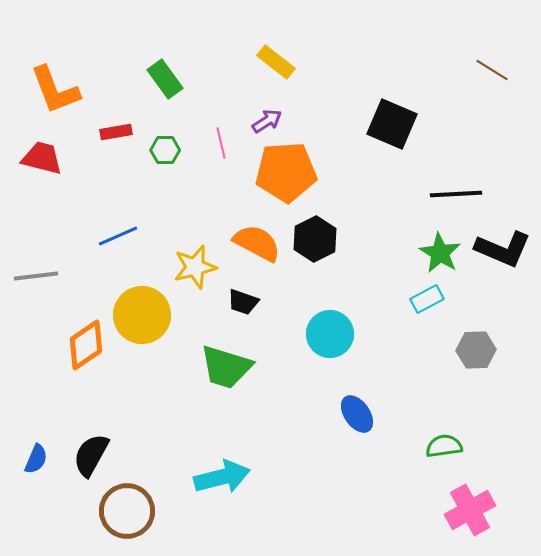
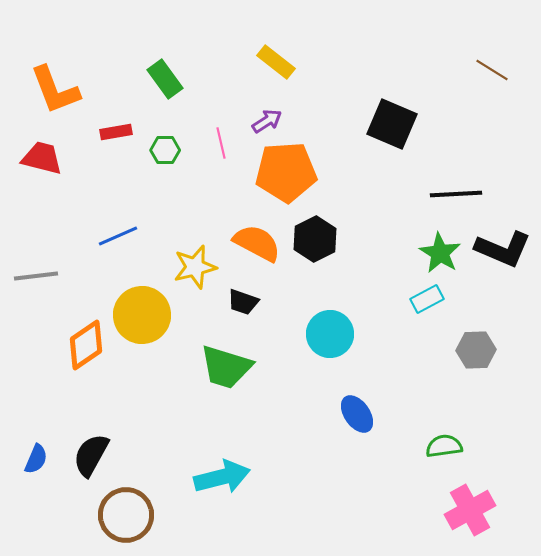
brown circle: moved 1 px left, 4 px down
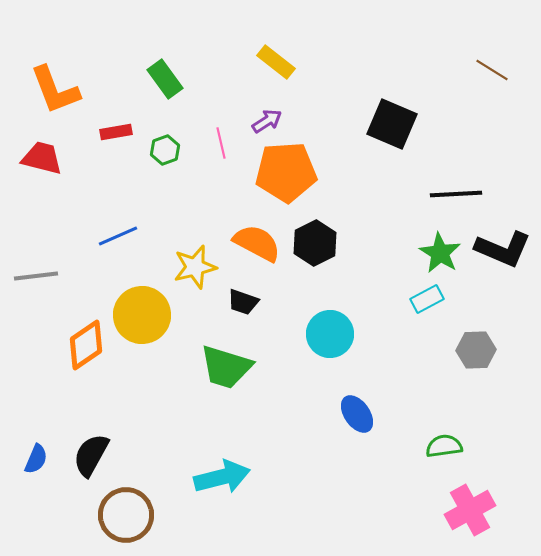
green hexagon: rotated 20 degrees counterclockwise
black hexagon: moved 4 px down
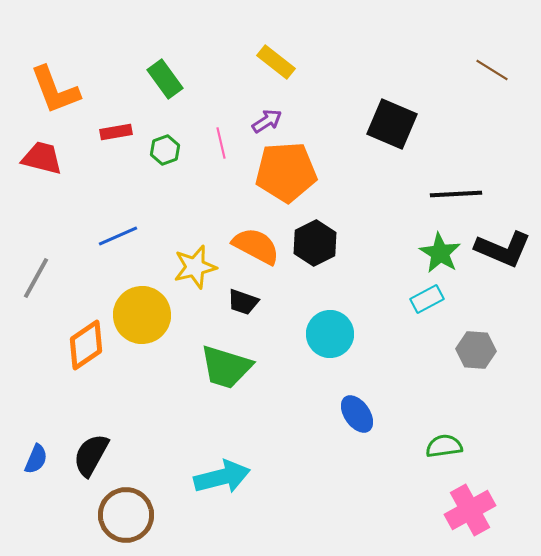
orange semicircle: moved 1 px left, 3 px down
gray line: moved 2 px down; rotated 54 degrees counterclockwise
gray hexagon: rotated 6 degrees clockwise
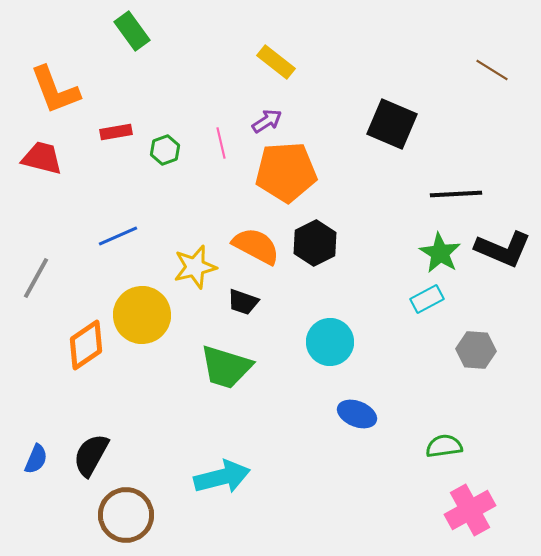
green rectangle: moved 33 px left, 48 px up
cyan circle: moved 8 px down
blue ellipse: rotated 33 degrees counterclockwise
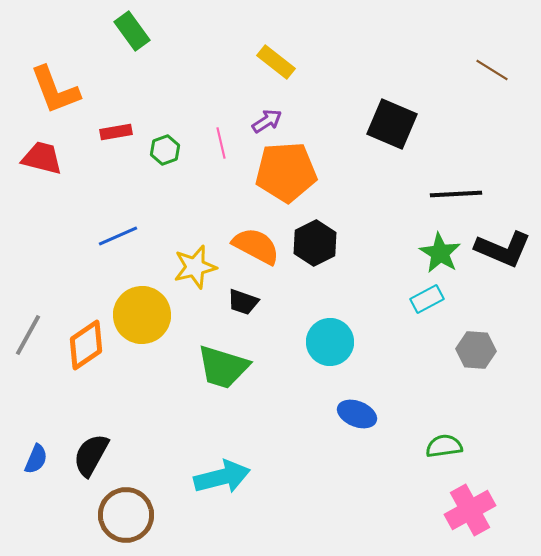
gray line: moved 8 px left, 57 px down
green trapezoid: moved 3 px left
